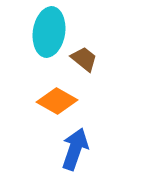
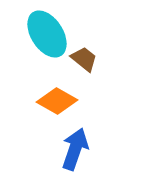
cyan ellipse: moved 2 px left, 2 px down; rotated 42 degrees counterclockwise
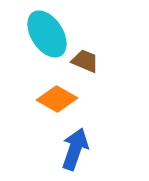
brown trapezoid: moved 1 px right, 2 px down; rotated 16 degrees counterclockwise
orange diamond: moved 2 px up
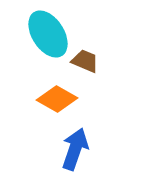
cyan ellipse: moved 1 px right
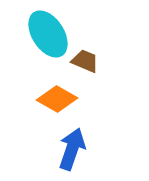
blue arrow: moved 3 px left
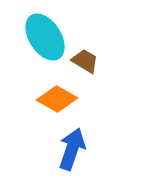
cyan ellipse: moved 3 px left, 3 px down
brown trapezoid: rotated 8 degrees clockwise
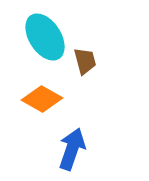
brown trapezoid: rotated 44 degrees clockwise
orange diamond: moved 15 px left
